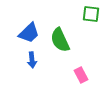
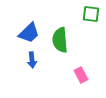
green semicircle: rotated 20 degrees clockwise
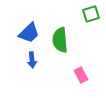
green square: rotated 24 degrees counterclockwise
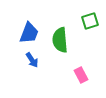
green square: moved 1 px left, 7 px down
blue trapezoid: rotated 25 degrees counterclockwise
blue arrow: rotated 28 degrees counterclockwise
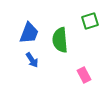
pink rectangle: moved 3 px right
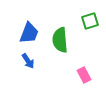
blue arrow: moved 4 px left, 1 px down
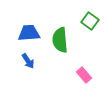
green square: rotated 36 degrees counterclockwise
blue trapezoid: rotated 115 degrees counterclockwise
pink rectangle: rotated 14 degrees counterclockwise
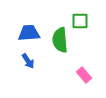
green square: moved 10 px left; rotated 36 degrees counterclockwise
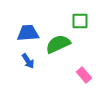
blue trapezoid: moved 1 px left
green semicircle: moved 2 px left, 4 px down; rotated 70 degrees clockwise
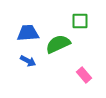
blue arrow: rotated 28 degrees counterclockwise
